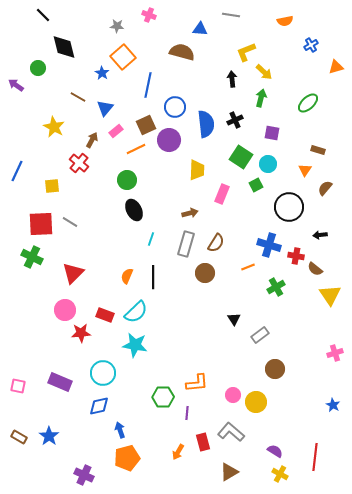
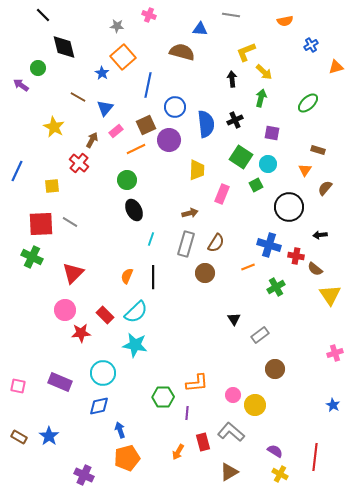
purple arrow at (16, 85): moved 5 px right
red rectangle at (105, 315): rotated 24 degrees clockwise
yellow circle at (256, 402): moved 1 px left, 3 px down
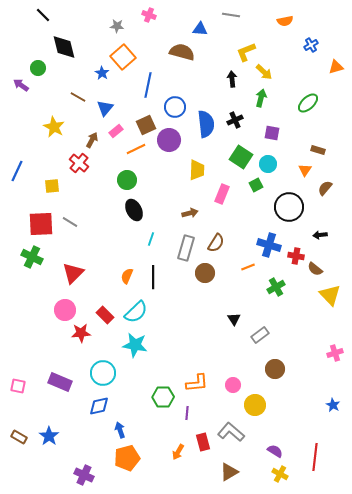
gray rectangle at (186, 244): moved 4 px down
yellow triangle at (330, 295): rotated 10 degrees counterclockwise
pink circle at (233, 395): moved 10 px up
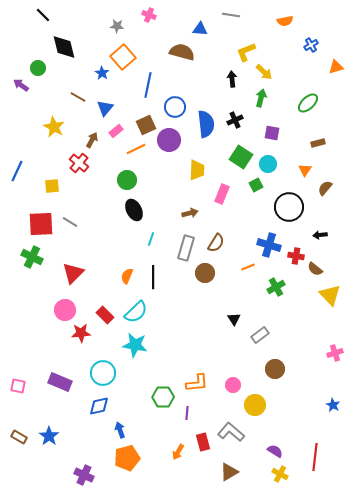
brown rectangle at (318, 150): moved 7 px up; rotated 32 degrees counterclockwise
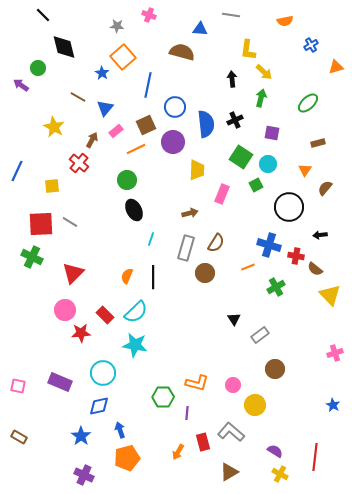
yellow L-shape at (246, 52): moved 2 px right, 2 px up; rotated 60 degrees counterclockwise
purple circle at (169, 140): moved 4 px right, 2 px down
orange L-shape at (197, 383): rotated 20 degrees clockwise
blue star at (49, 436): moved 32 px right
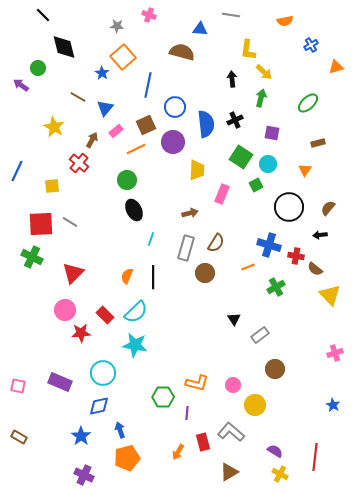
brown semicircle at (325, 188): moved 3 px right, 20 px down
